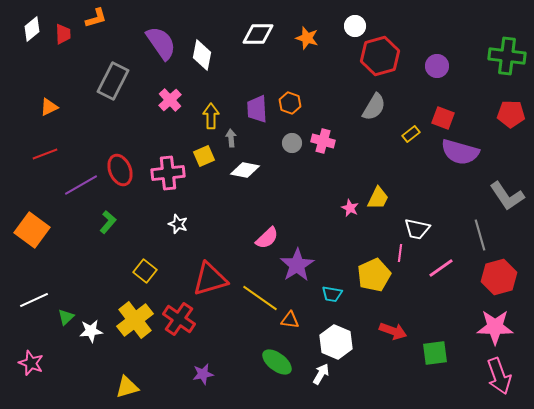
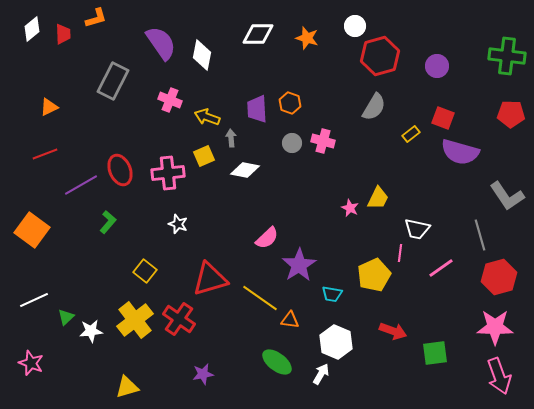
pink cross at (170, 100): rotated 25 degrees counterclockwise
yellow arrow at (211, 116): moved 4 px left, 1 px down; rotated 70 degrees counterclockwise
purple star at (297, 265): moved 2 px right
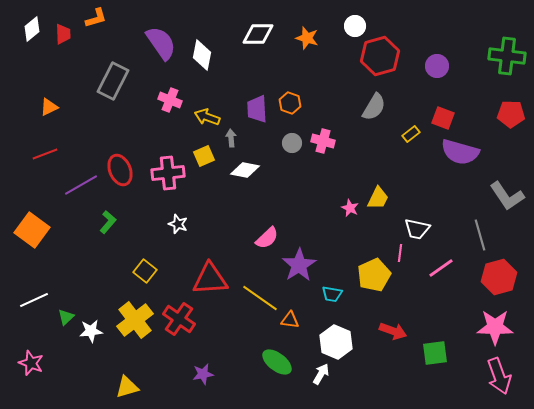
red triangle at (210, 279): rotated 12 degrees clockwise
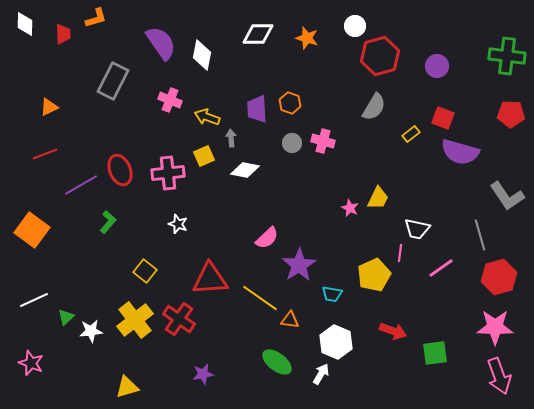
white diamond at (32, 29): moved 7 px left, 5 px up; rotated 50 degrees counterclockwise
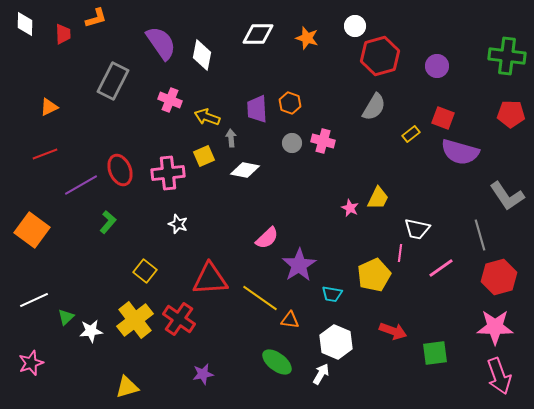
pink star at (31, 363): rotated 30 degrees clockwise
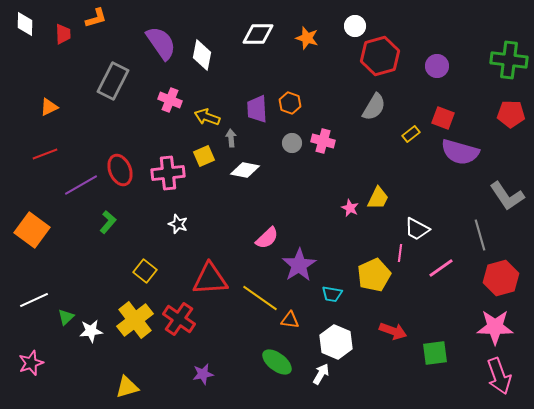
green cross at (507, 56): moved 2 px right, 4 px down
white trapezoid at (417, 229): rotated 16 degrees clockwise
red hexagon at (499, 277): moved 2 px right, 1 px down
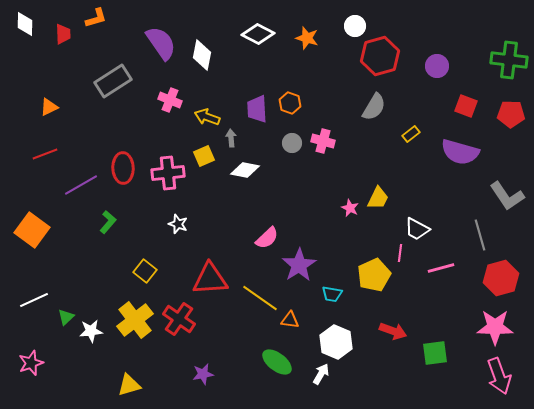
white diamond at (258, 34): rotated 28 degrees clockwise
gray rectangle at (113, 81): rotated 30 degrees clockwise
red square at (443, 118): moved 23 px right, 12 px up
red ellipse at (120, 170): moved 3 px right, 2 px up; rotated 20 degrees clockwise
pink line at (441, 268): rotated 20 degrees clockwise
yellow triangle at (127, 387): moved 2 px right, 2 px up
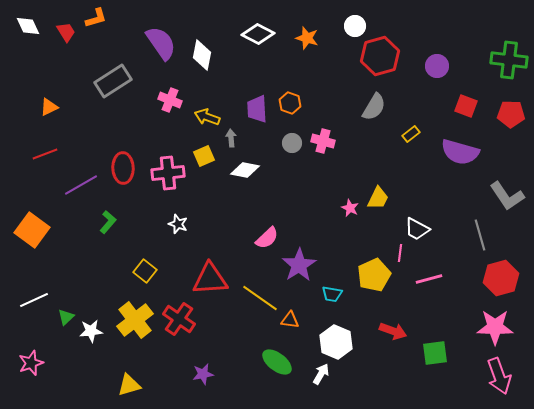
white diamond at (25, 24): moved 3 px right, 2 px down; rotated 25 degrees counterclockwise
red trapezoid at (63, 34): moved 3 px right, 2 px up; rotated 30 degrees counterclockwise
pink line at (441, 268): moved 12 px left, 11 px down
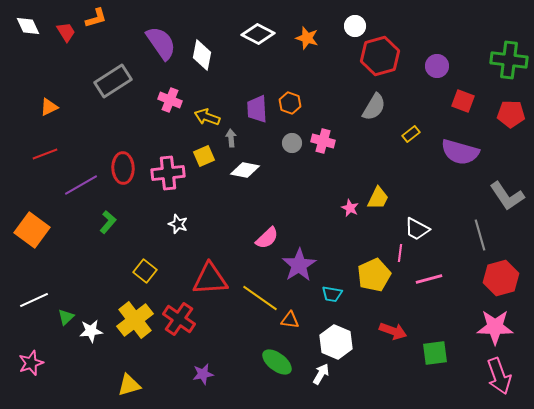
red square at (466, 106): moved 3 px left, 5 px up
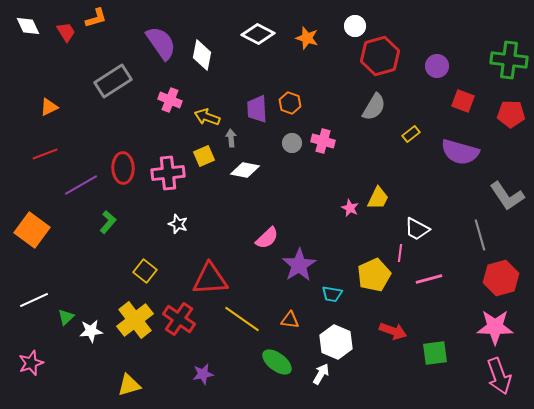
yellow line at (260, 298): moved 18 px left, 21 px down
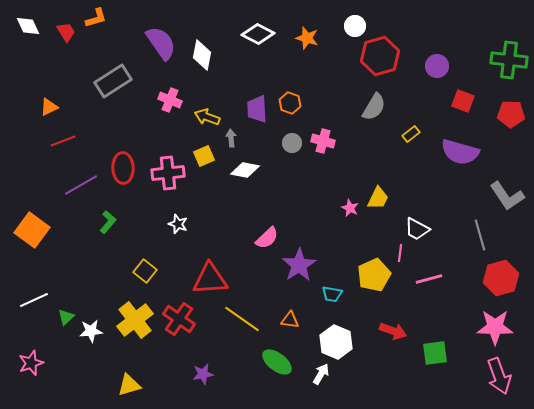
red line at (45, 154): moved 18 px right, 13 px up
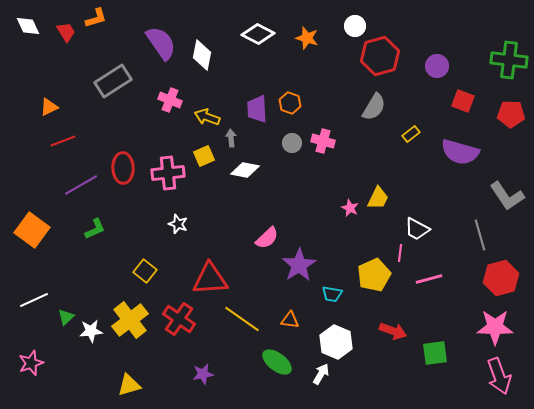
green L-shape at (108, 222): moved 13 px left, 7 px down; rotated 25 degrees clockwise
yellow cross at (135, 320): moved 5 px left
